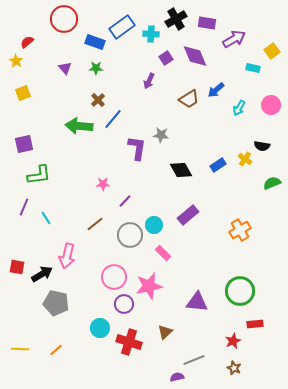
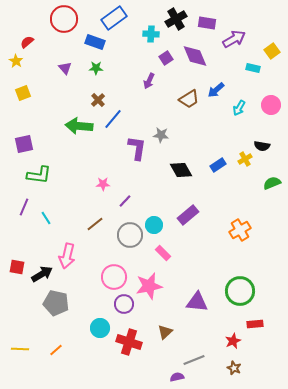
blue rectangle at (122, 27): moved 8 px left, 9 px up
yellow cross at (245, 159): rotated 24 degrees clockwise
green L-shape at (39, 175): rotated 15 degrees clockwise
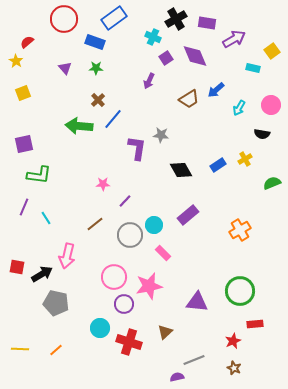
cyan cross at (151, 34): moved 2 px right, 3 px down; rotated 21 degrees clockwise
black semicircle at (262, 146): moved 12 px up
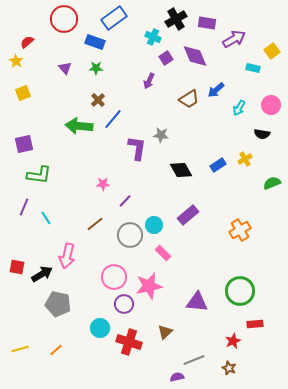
gray pentagon at (56, 303): moved 2 px right, 1 px down
yellow line at (20, 349): rotated 18 degrees counterclockwise
brown star at (234, 368): moved 5 px left
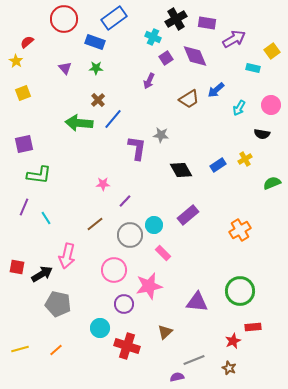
green arrow at (79, 126): moved 3 px up
pink circle at (114, 277): moved 7 px up
red rectangle at (255, 324): moved 2 px left, 3 px down
red cross at (129, 342): moved 2 px left, 4 px down
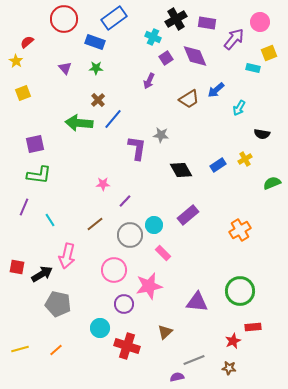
purple arrow at (234, 39): rotated 20 degrees counterclockwise
yellow square at (272, 51): moved 3 px left, 2 px down; rotated 14 degrees clockwise
pink circle at (271, 105): moved 11 px left, 83 px up
purple square at (24, 144): moved 11 px right
cyan line at (46, 218): moved 4 px right, 2 px down
brown star at (229, 368): rotated 16 degrees counterclockwise
